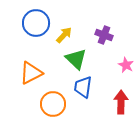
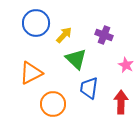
blue trapezoid: moved 6 px right, 1 px down
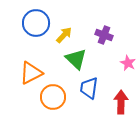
pink star: moved 2 px right, 2 px up
orange circle: moved 7 px up
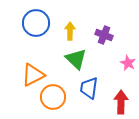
yellow arrow: moved 6 px right, 4 px up; rotated 42 degrees counterclockwise
orange triangle: moved 2 px right, 2 px down
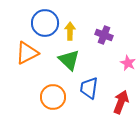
blue circle: moved 9 px right
green triangle: moved 7 px left, 1 px down
orange triangle: moved 6 px left, 22 px up
red arrow: rotated 20 degrees clockwise
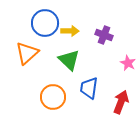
yellow arrow: rotated 90 degrees clockwise
orange triangle: rotated 15 degrees counterclockwise
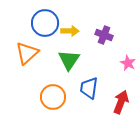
green triangle: rotated 20 degrees clockwise
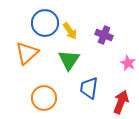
yellow arrow: rotated 54 degrees clockwise
orange circle: moved 9 px left, 1 px down
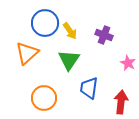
red arrow: rotated 15 degrees counterclockwise
